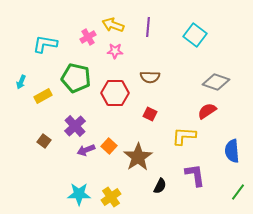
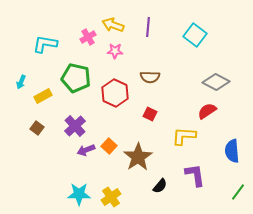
gray diamond: rotated 8 degrees clockwise
red hexagon: rotated 24 degrees clockwise
brown square: moved 7 px left, 13 px up
black semicircle: rotated 14 degrees clockwise
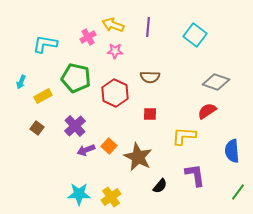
gray diamond: rotated 8 degrees counterclockwise
red square: rotated 24 degrees counterclockwise
brown star: rotated 12 degrees counterclockwise
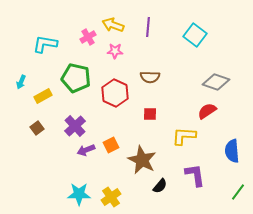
brown square: rotated 16 degrees clockwise
orange square: moved 2 px right, 1 px up; rotated 21 degrees clockwise
brown star: moved 4 px right, 3 px down
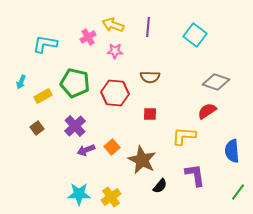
green pentagon: moved 1 px left, 5 px down
red hexagon: rotated 20 degrees counterclockwise
orange square: moved 1 px right, 2 px down; rotated 14 degrees counterclockwise
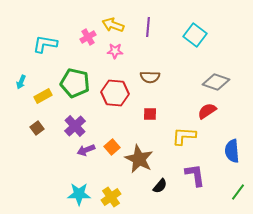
brown star: moved 3 px left, 1 px up
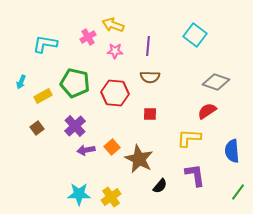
purple line: moved 19 px down
yellow L-shape: moved 5 px right, 2 px down
purple arrow: rotated 12 degrees clockwise
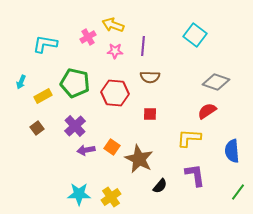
purple line: moved 5 px left
orange square: rotated 14 degrees counterclockwise
